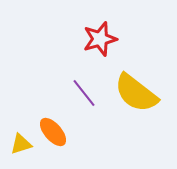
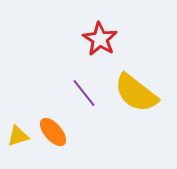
red star: rotated 24 degrees counterclockwise
yellow triangle: moved 3 px left, 8 px up
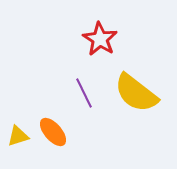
purple line: rotated 12 degrees clockwise
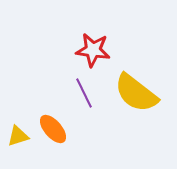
red star: moved 7 px left, 11 px down; rotated 24 degrees counterclockwise
orange ellipse: moved 3 px up
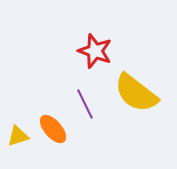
red star: moved 2 px right, 1 px down; rotated 12 degrees clockwise
purple line: moved 1 px right, 11 px down
